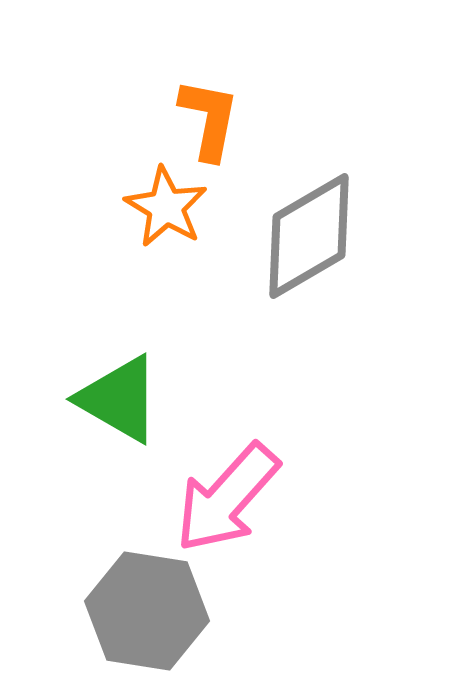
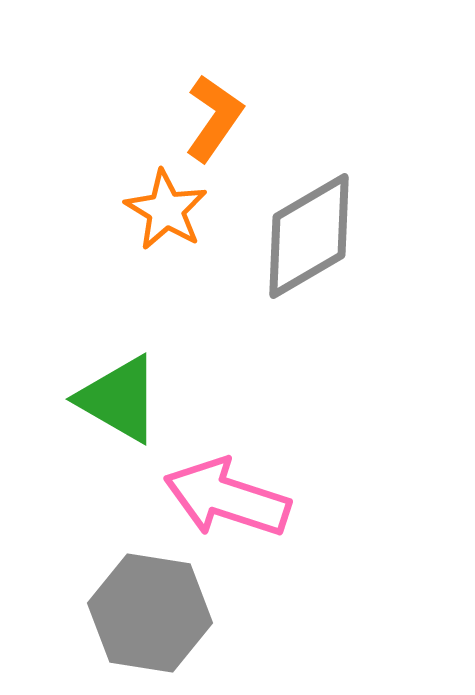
orange L-shape: moved 5 px right, 1 px up; rotated 24 degrees clockwise
orange star: moved 3 px down
pink arrow: rotated 66 degrees clockwise
gray hexagon: moved 3 px right, 2 px down
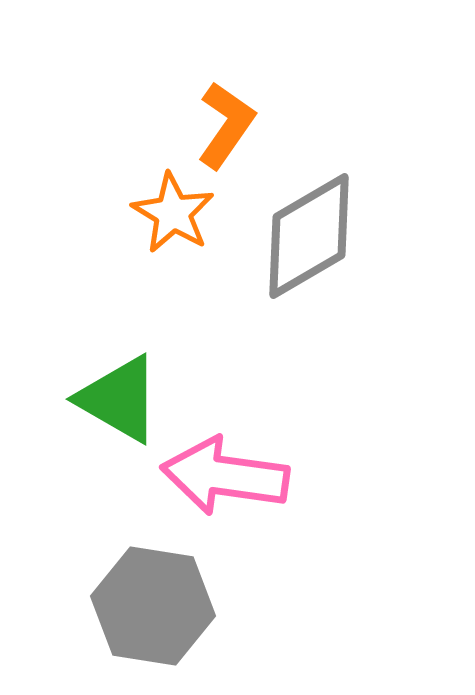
orange L-shape: moved 12 px right, 7 px down
orange star: moved 7 px right, 3 px down
pink arrow: moved 2 px left, 22 px up; rotated 10 degrees counterclockwise
gray hexagon: moved 3 px right, 7 px up
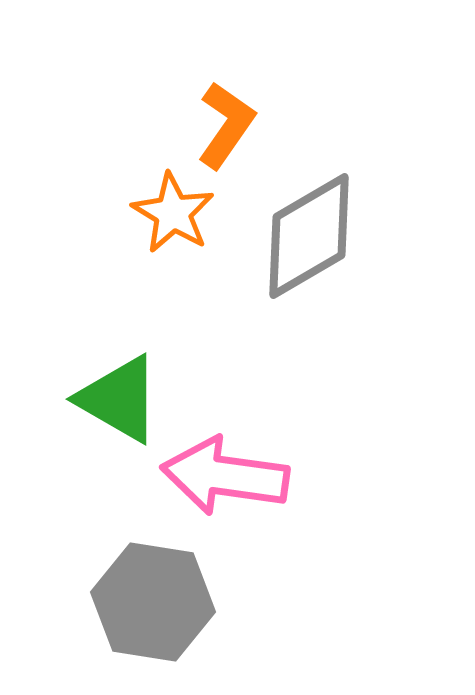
gray hexagon: moved 4 px up
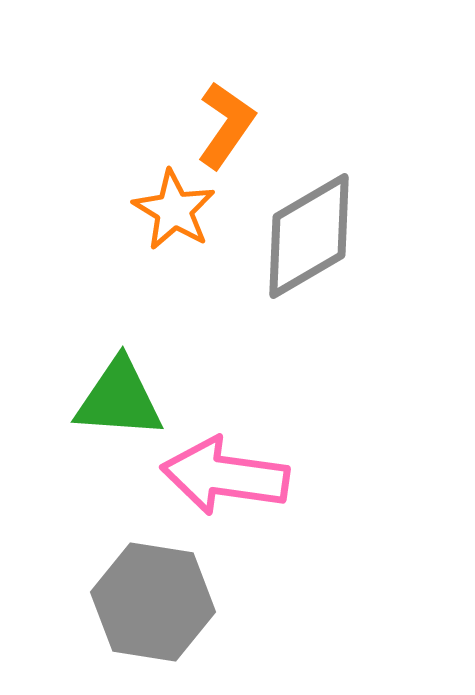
orange star: moved 1 px right, 3 px up
green triangle: rotated 26 degrees counterclockwise
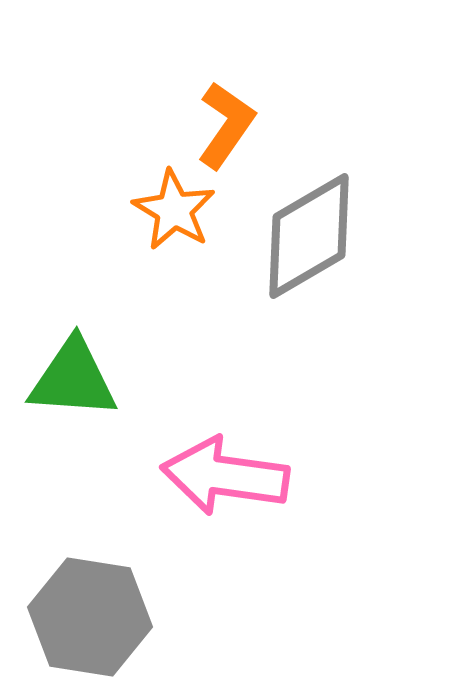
green triangle: moved 46 px left, 20 px up
gray hexagon: moved 63 px left, 15 px down
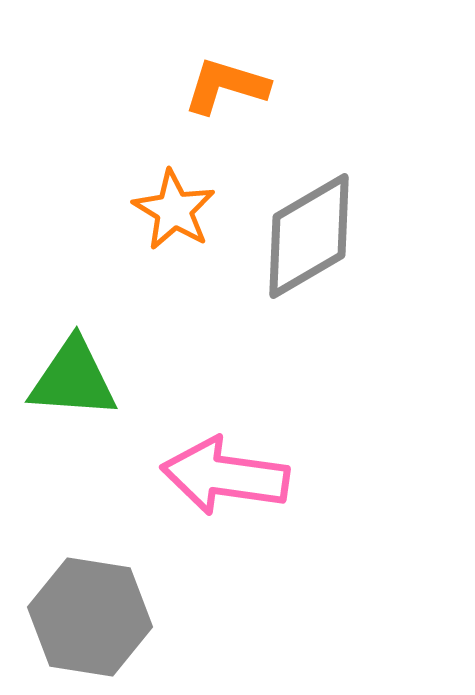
orange L-shape: moved 39 px up; rotated 108 degrees counterclockwise
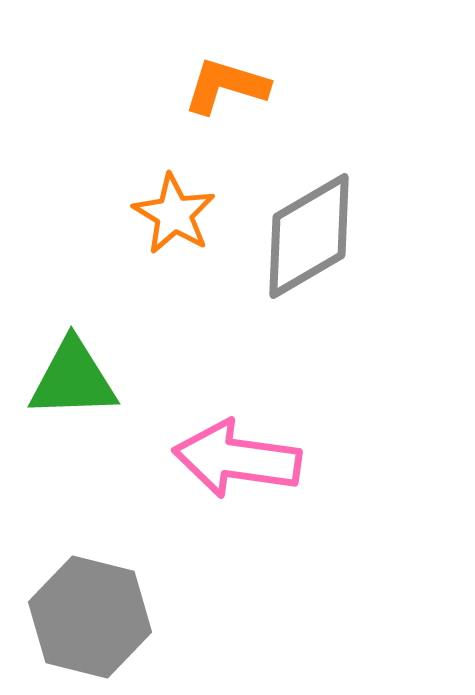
orange star: moved 4 px down
green triangle: rotated 6 degrees counterclockwise
pink arrow: moved 12 px right, 17 px up
gray hexagon: rotated 5 degrees clockwise
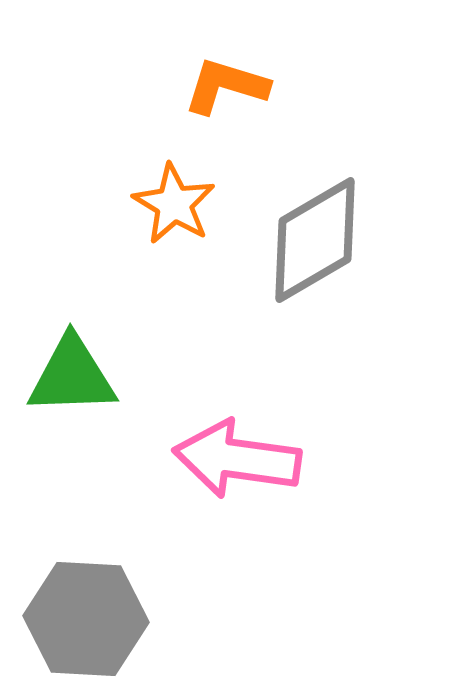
orange star: moved 10 px up
gray diamond: moved 6 px right, 4 px down
green triangle: moved 1 px left, 3 px up
gray hexagon: moved 4 px left, 2 px down; rotated 11 degrees counterclockwise
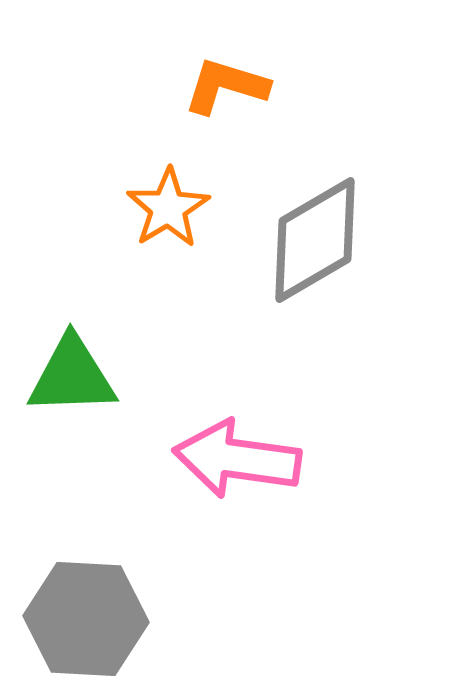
orange star: moved 6 px left, 4 px down; rotated 10 degrees clockwise
